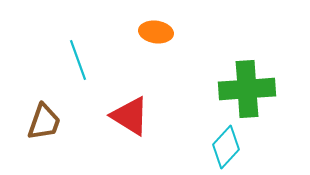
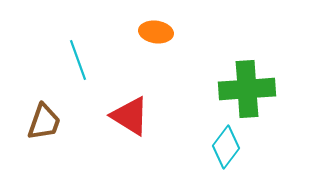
cyan diamond: rotated 6 degrees counterclockwise
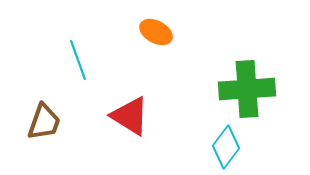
orange ellipse: rotated 20 degrees clockwise
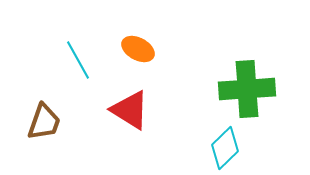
orange ellipse: moved 18 px left, 17 px down
cyan line: rotated 9 degrees counterclockwise
red triangle: moved 6 px up
cyan diamond: moved 1 px left, 1 px down; rotated 9 degrees clockwise
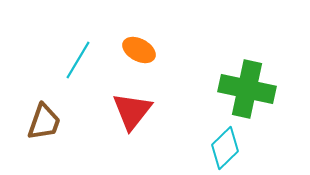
orange ellipse: moved 1 px right, 1 px down
cyan line: rotated 60 degrees clockwise
green cross: rotated 16 degrees clockwise
red triangle: moved 2 px right, 1 px down; rotated 36 degrees clockwise
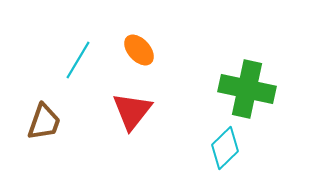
orange ellipse: rotated 20 degrees clockwise
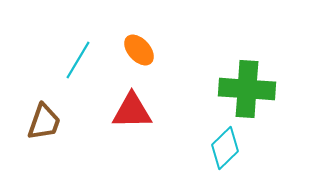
green cross: rotated 8 degrees counterclockwise
red triangle: rotated 51 degrees clockwise
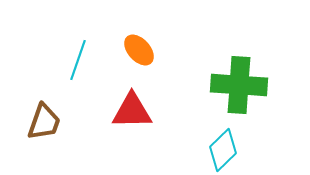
cyan line: rotated 12 degrees counterclockwise
green cross: moved 8 px left, 4 px up
cyan diamond: moved 2 px left, 2 px down
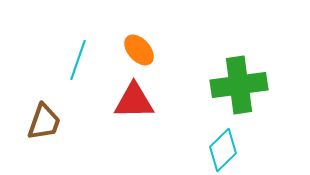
green cross: rotated 12 degrees counterclockwise
red triangle: moved 2 px right, 10 px up
